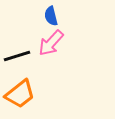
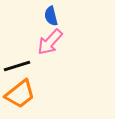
pink arrow: moved 1 px left, 1 px up
black line: moved 10 px down
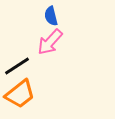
black line: rotated 16 degrees counterclockwise
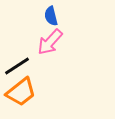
orange trapezoid: moved 1 px right, 2 px up
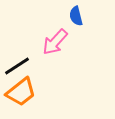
blue semicircle: moved 25 px right
pink arrow: moved 5 px right
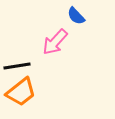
blue semicircle: rotated 30 degrees counterclockwise
black line: rotated 24 degrees clockwise
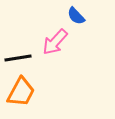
black line: moved 1 px right, 8 px up
orange trapezoid: rotated 24 degrees counterclockwise
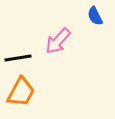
blue semicircle: moved 19 px right; rotated 18 degrees clockwise
pink arrow: moved 3 px right, 1 px up
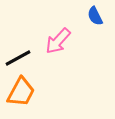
black line: rotated 20 degrees counterclockwise
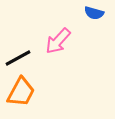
blue semicircle: moved 1 px left, 3 px up; rotated 48 degrees counterclockwise
